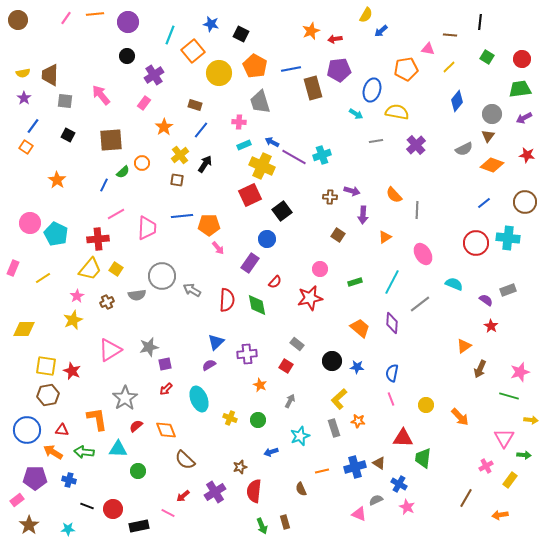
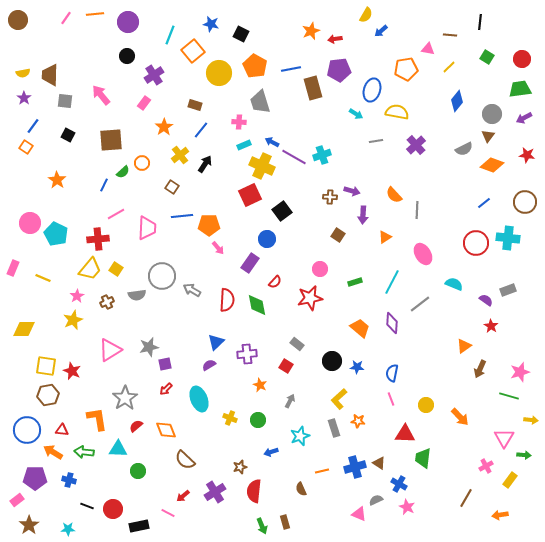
brown square at (177, 180): moved 5 px left, 7 px down; rotated 24 degrees clockwise
yellow line at (43, 278): rotated 56 degrees clockwise
red triangle at (403, 438): moved 2 px right, 4 px up
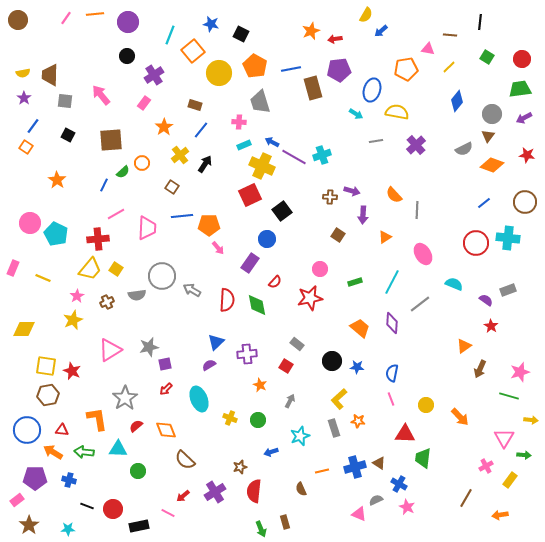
green arrow at (262, 526): moved 1 px left, 3 px down
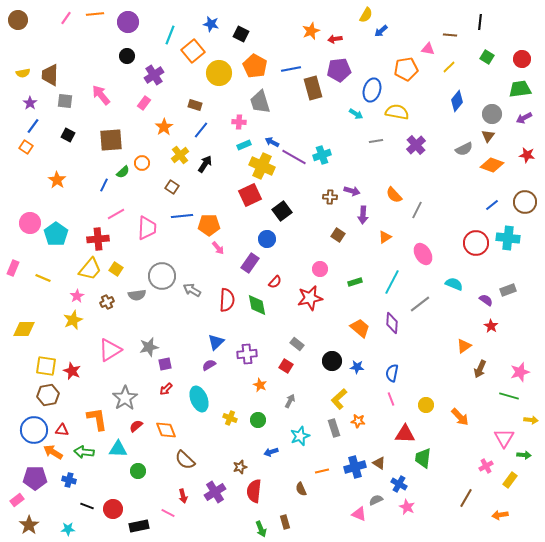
purple star at (24, 98): moved 6 px right, 5 px down
blue line at (484, 203): moved 8 px right, 2 px down
gray line at (417, 210): rotated 24 degrees clockwise
cyan pentagon at (56, 234): rotated 10 degrees clockwise
blue circle at (27, 430): moved 7 px right
red arrow at (183, 496): rotated 64 degrees counterclockwise
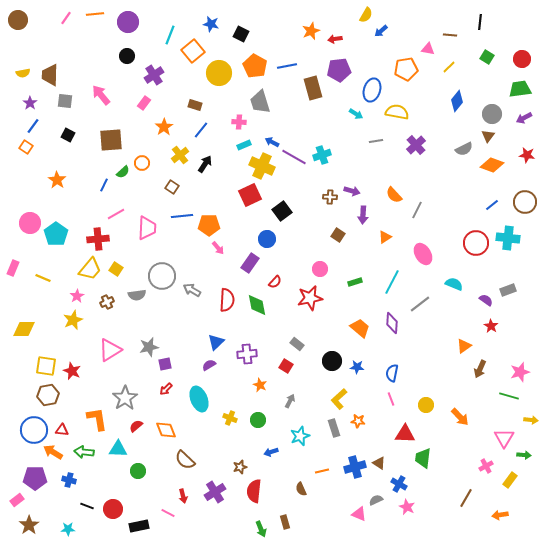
blue line at (291, 69): moved 4 px left, 3 px up
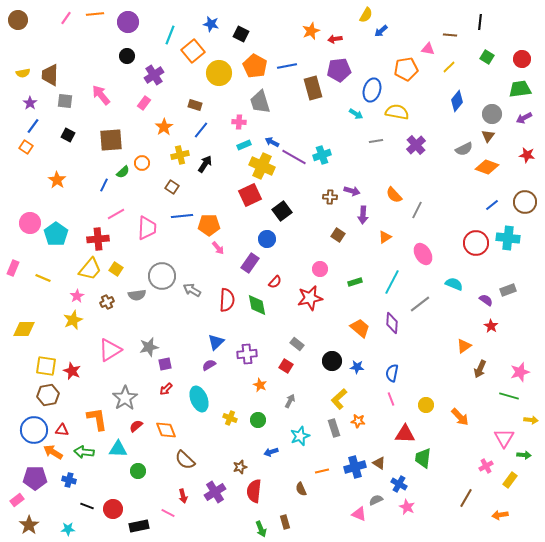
yellow cross at (180, 155): rotated 24 degrees clockwise
orange diamond at (492, 165): moved 5 px left, 2 px down
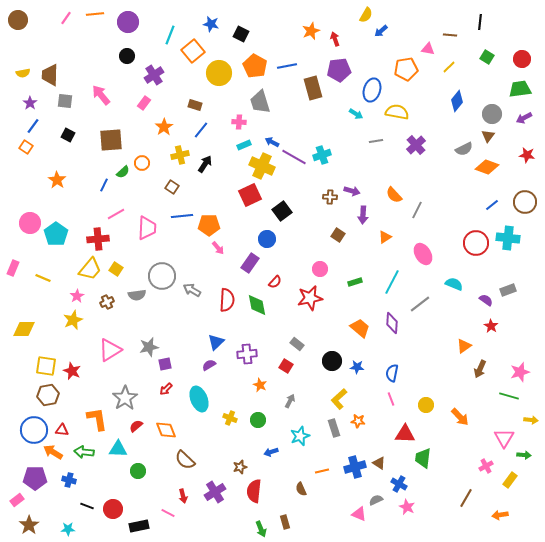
red arrow at (335, 39): rotated 80 degrees clockwise
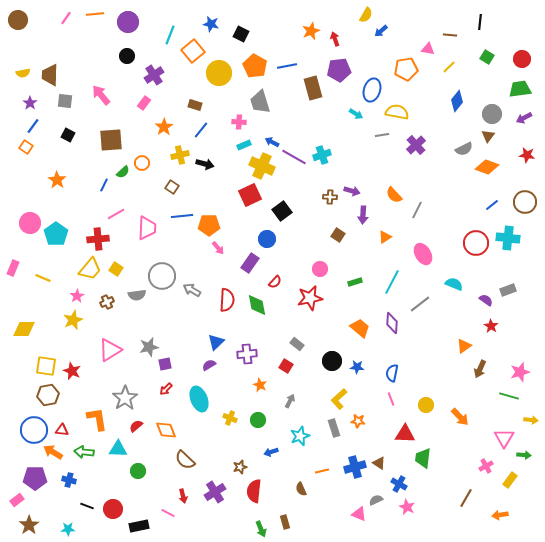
gray line at (376, 141): moved 6 px right, 6 px up
black arrow at (205, 164): rotated 72 degrees clockwise
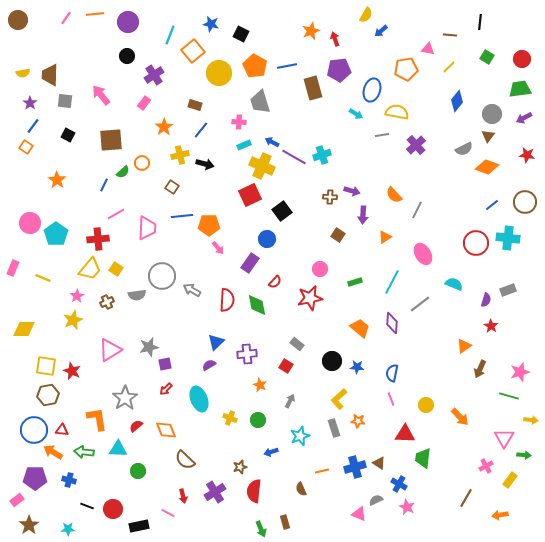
purple semicircle at (486, 300): rotated 72 degrees clockwise
